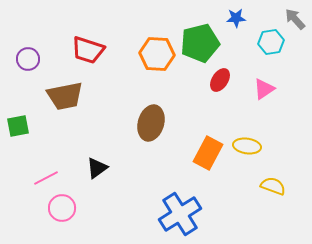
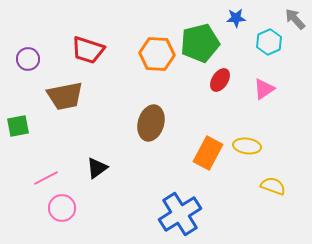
cyan hexagon: moved 2 px left; rotated 15 degrees counterclockwise
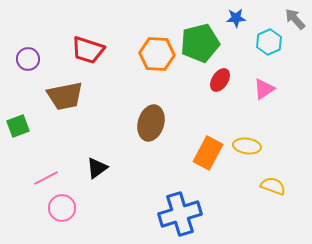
green square: rotated 10 degrees counterclockwise
blue cross: rotated 15 degrees clockwise
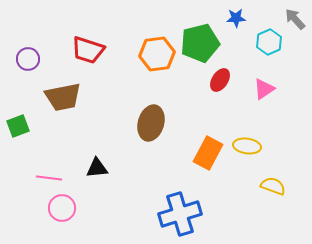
orange hexagon: rotated 12 degrees counterclockwise
brown trapezoid: moved 2 px left, 1 px down
black triangle: rotated 30 degrees clockwise
pink line: moved 3 px right; rotated 35 degrees clockwise
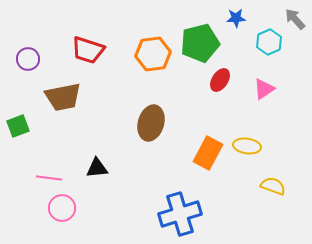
orange hexagon: moved 4 px left
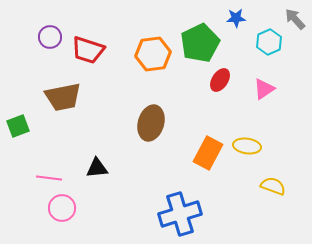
green pentagon: rotated 12 degrees counterclockwise
purple circle: moved 22 px right, 22 px up
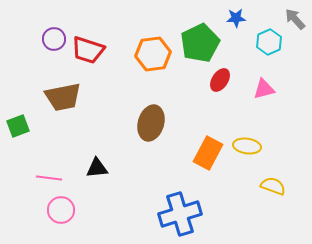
purple circle: moved 4 px right, 2 px down
pink triangle: rotated 20 degrees clockwise
pink circle: moved 1 px left, 2 px down
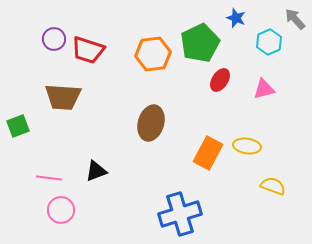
blue star: rotated 24 degrees clockwise
brown trapezoid: rotated 15 degrees clockwise
black triangle: moved 1 px left, 3 px down; rotated 15 degrees counterclockwise
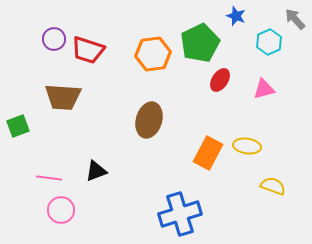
blue star: moved 2 px up
brown ellipse: moved 2 px left, 3 px up
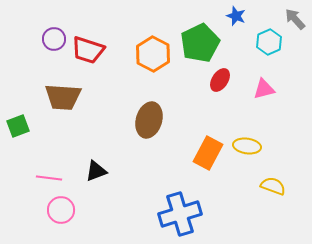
orange hexagon: rotated 24 degrees counterclockwise
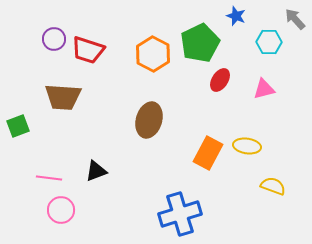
cyan hexagon: rotated 25 degrees clockwise
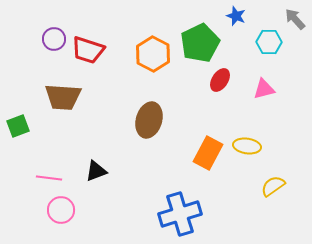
yellow semicircle: rotated 55 degrees counterclockwise
